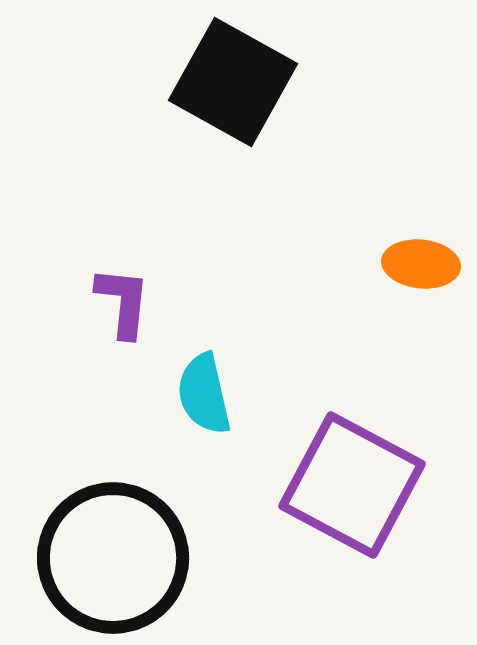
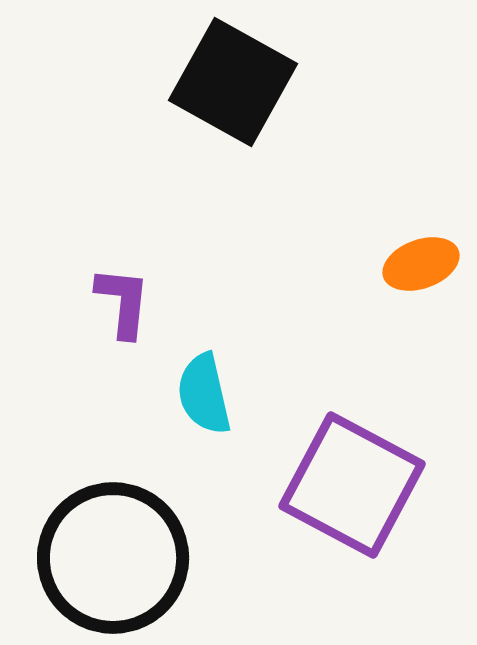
orange ellipse: rotated 26 degrees counterclockwise
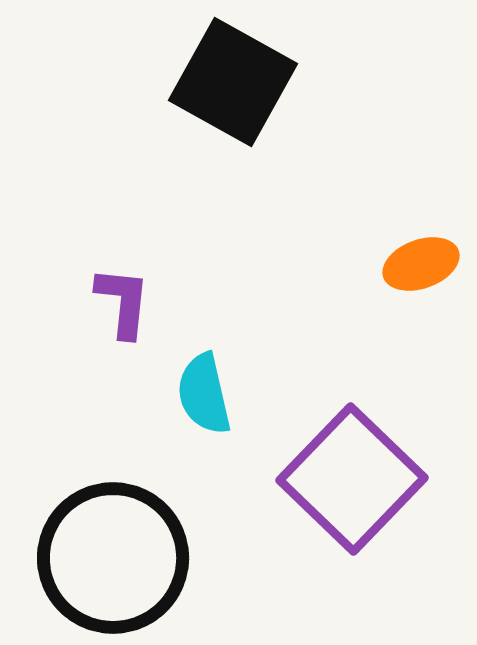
purple square: moved 6 px up; rotated 16 degrees clockwise
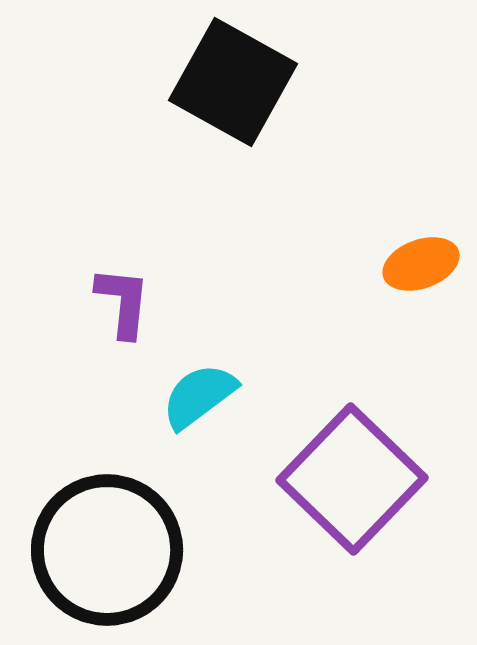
cyan semicircle: moved 5 px left, 2 px down; rotated 66 degrees clockwise
black circle: moved 6 px left, 8 px up
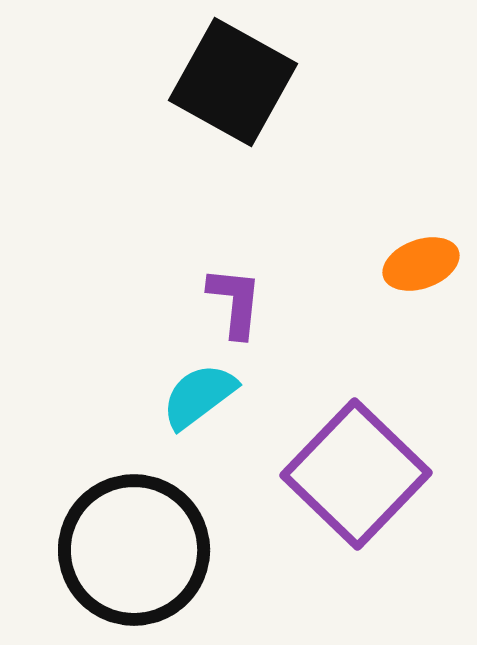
purple L-shape: moved 112 px right
purple square: moved 4 px right, 5 px up
black circle: moved 27 px right
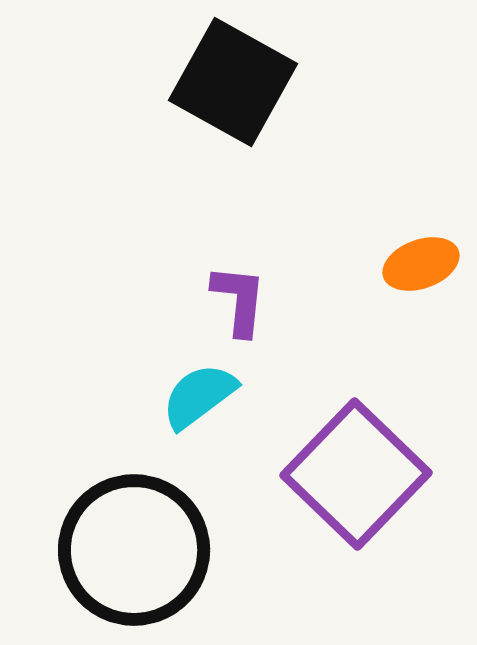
purple L-shape: moved 4 px right, 2 px up
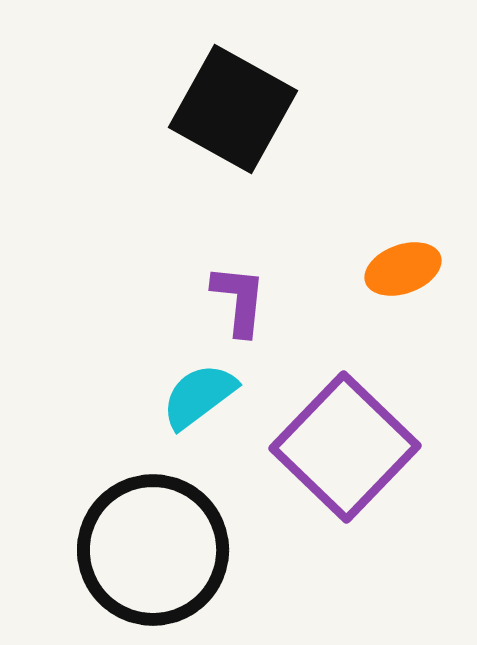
black square: moved 27 px down
orange ellipse: moved 18 px left, 5 px down
purple square: moved 11 px left, 27 px up
black circle: moved 19 px right
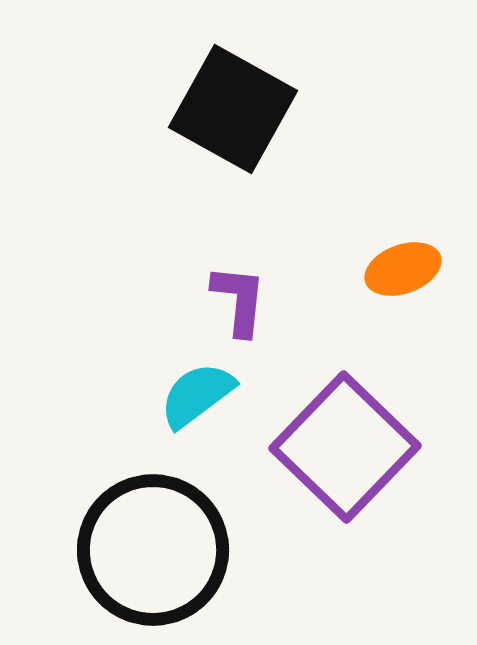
cyan semicircle: moved 2 px left, 1 px up
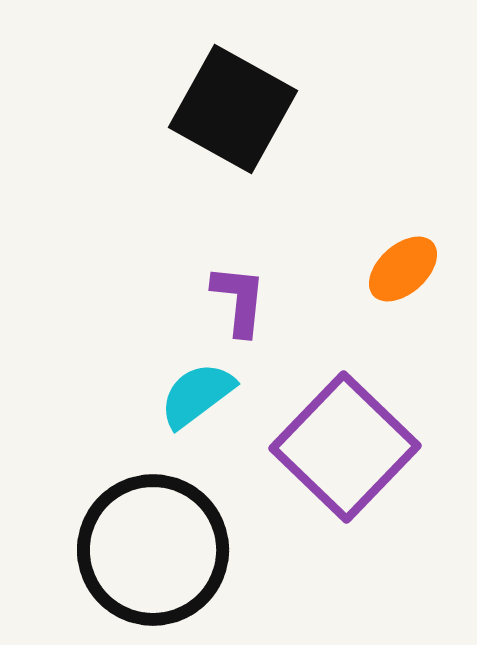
orange ellipse: rotated 22 degrees counterclockwise
